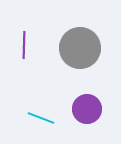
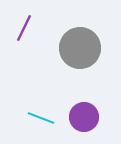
purple line: moved 17 px up; rotated 24 degrees clockwise
purple circle: moved 3 px left, 8 px down
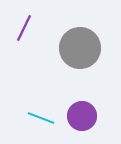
purple circle: moved 2 px left, 1 px up
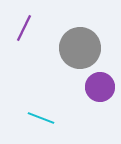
purple circle: moved 18 px right, 29 px up
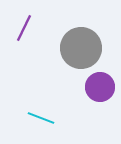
gray circle: moved 1 px right
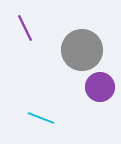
purple line: moved 1 px right; rotated 52 degrees counterclockwise
gray circle: moved 1 px right, 2 px down
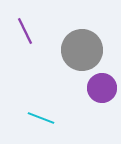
purple line: moved 3 px down
purple circle: moved 2 px right, 1 px down
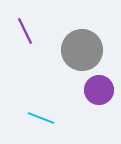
purple circle: moved 3 px left, 2 px down
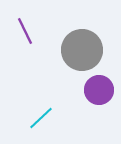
cyan line: rotated 64 degrees counterclockwise
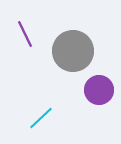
purple line: moved 3 px down
gray circle: moved 9 px left, 1 px down
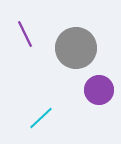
gray circle: moved 3 px right, 3 px up
